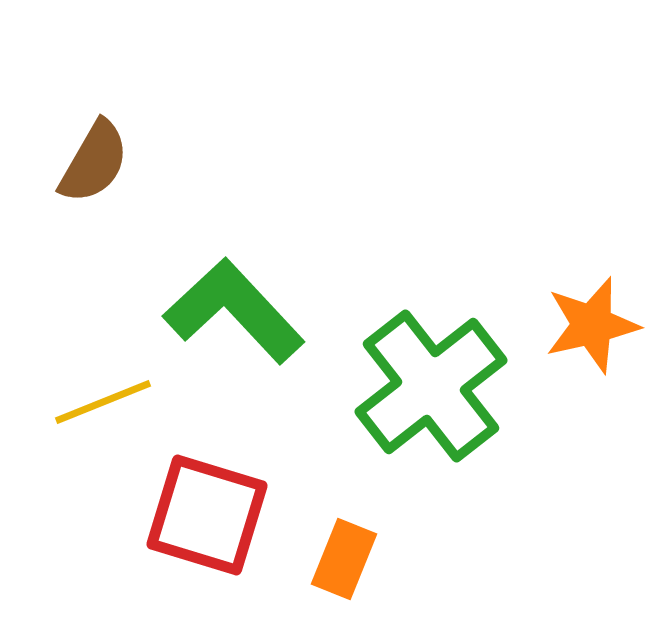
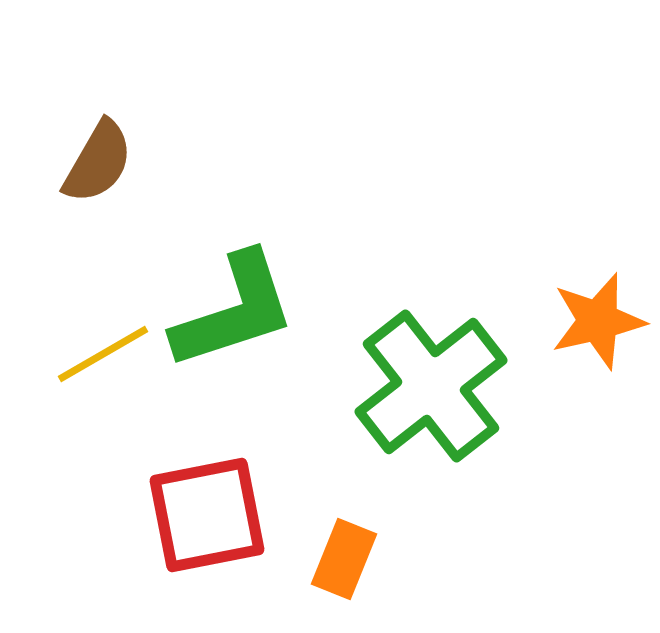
brown semicircle: moved 4 px right
green L-shape: rotated 115 degrees clockwise
orange star: moved 6 px right, 4 px up
yellow line: moved 48 px up; rotated 8 degrees counterclockwise
red square: rotated 28 degrees counterclockwise
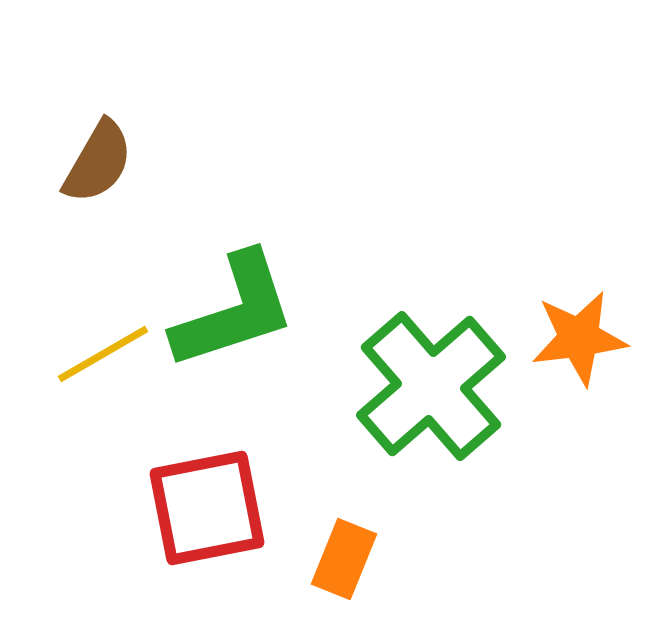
orange star: moved 19 px left, 17 px down; rotated 6 degrees clockwise
green cross: rotated 3 degrees counterclockwise
red square: moved 7 px up
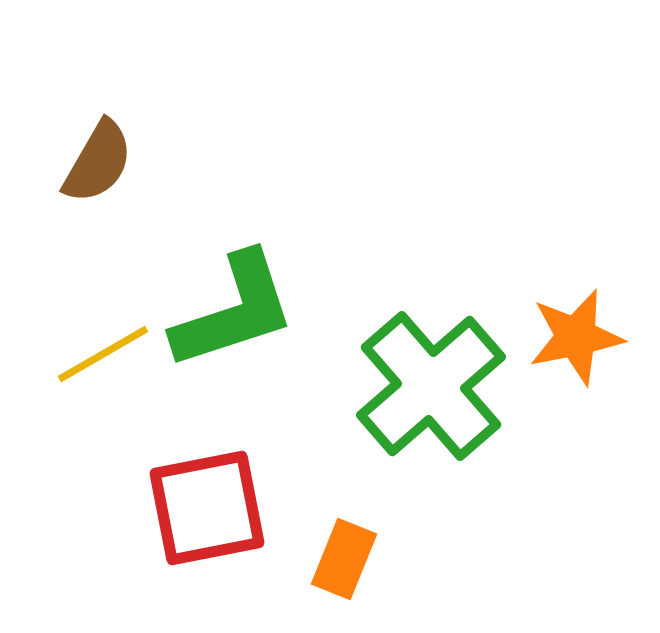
orange star: moved 3 px left, 1 px up; rotated 4 degrees counterclockwise
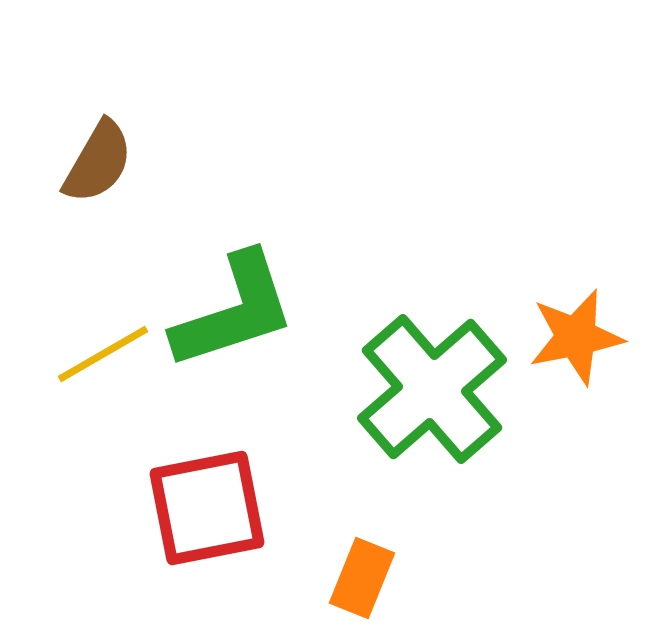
green cross: moved 1 px right, 3 px down
orange rectangle: moved 18 px right, 19 px down
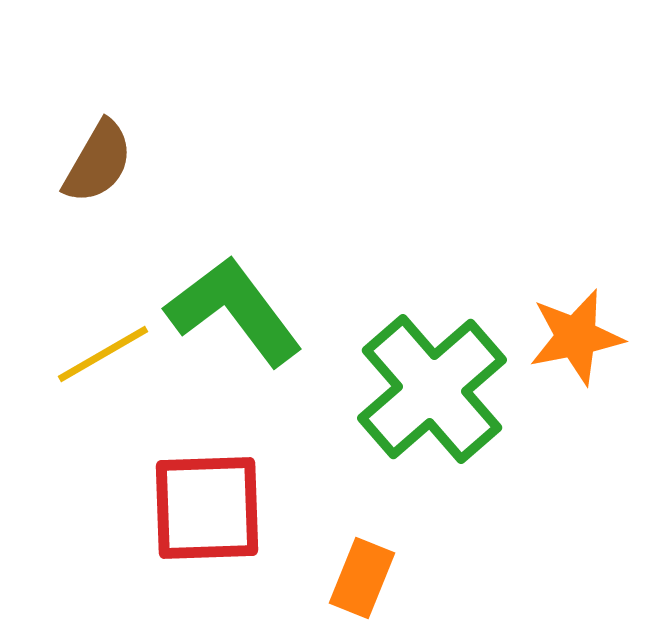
green L-shape: rotated 109 degrees counterclockwise
red square: rotated 9 degrees clockwise
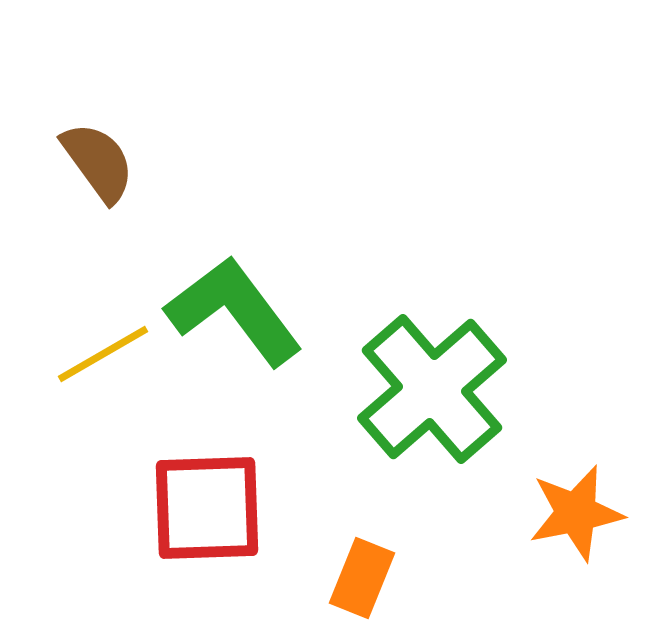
brown semicircle: rotated 66 degrees counterclockwise
orange star: moved 176 px down
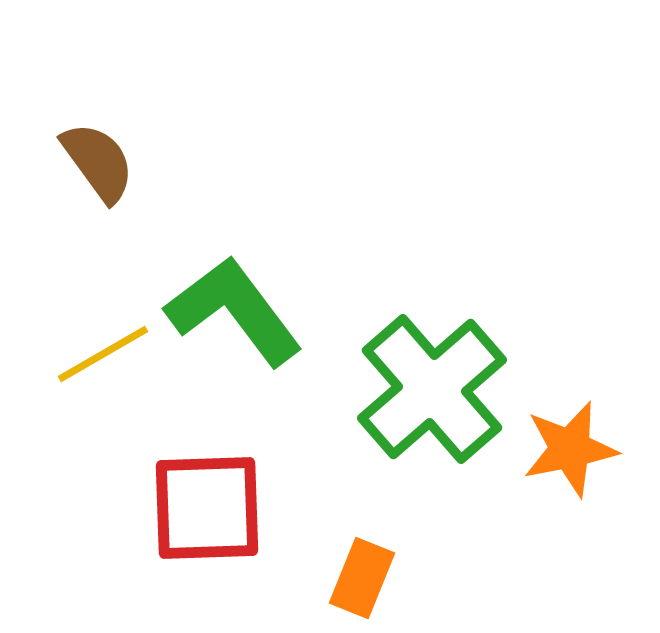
orange star: moved 6 px left, 64 px up
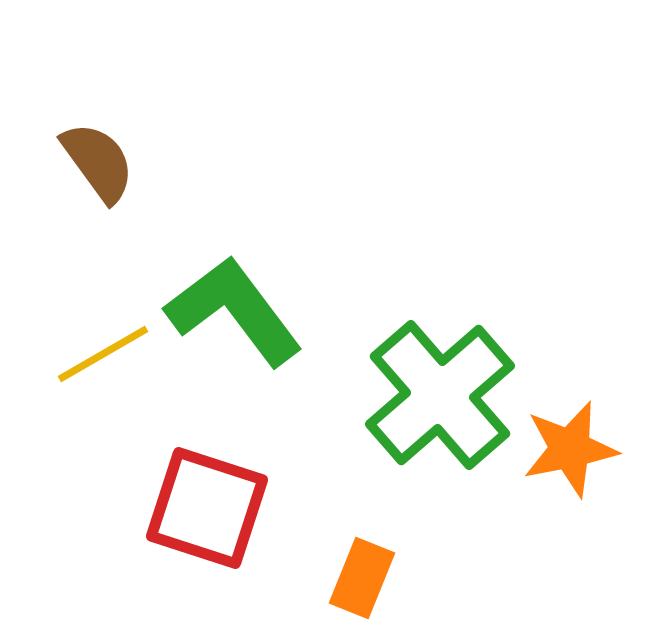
green cross: moved 8 px right, 6 px down
red square: rotated 20 degrees clockwise
